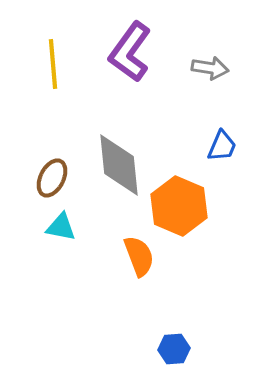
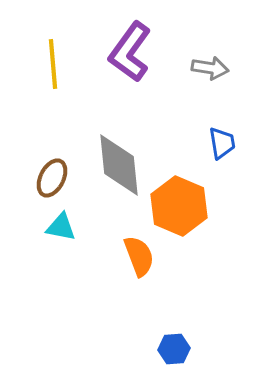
blue trapezoid: moved 3 px up; rotated 32 degrees counterclockwise
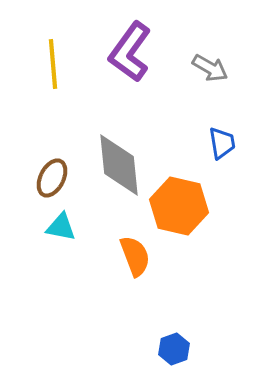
gray arrow: rotated 21 degrees clockwise
orange hexagon: rotated 10 degrees counterclockwise
orange semicircle: moved 4 px left
blue hexagon: rotated 16 degrees counterclockwise
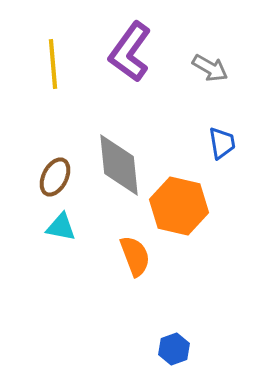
brown ellipse: moved 3 px right, 1 px up
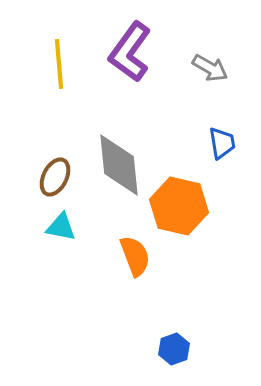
yellow line: moved 6 px right
